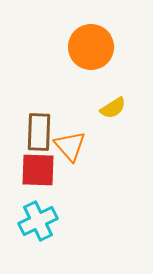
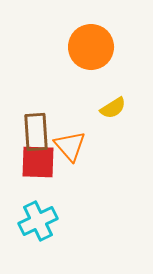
brown rectangle: moved 3 px left; rotated 6 degrees counterclockwise
red square: moved 8 px up
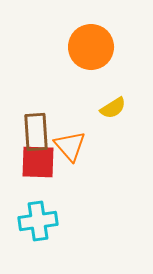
cyan cross: rotated 18 degrees clockwise
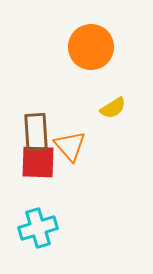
cyan cross: moved 7 px down; rotated 9 degrees counterclockwise
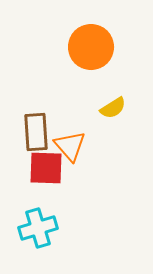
red square: moved 8 px right, 6 px down
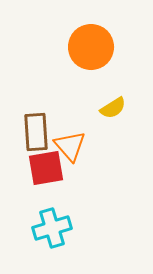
red square: rotated 12 degrees counterclockwise
cyan cross: moved 14 px right
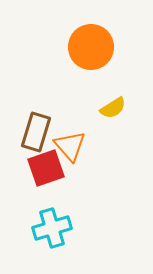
brown rectangle: rotated 21 degrees clockwise
red square: rotated 9 degrees counterclockwise
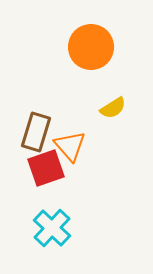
cyan cross: rotated 30 degrees counterclockwise
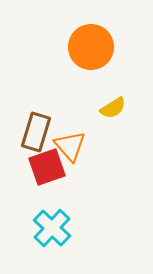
red square: moved 1 px right, 1 px up
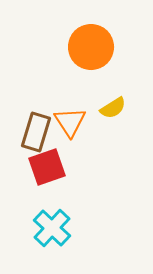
orange triangle: moved 24 px up; rotated 8 degrees clockwise
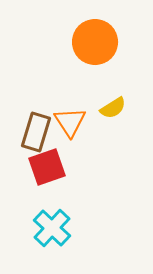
orange circle: moved 4 px right, 5 px up
